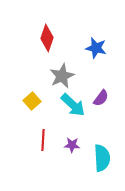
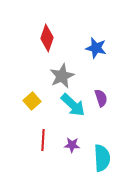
purple semicircle: rotated 54 degrees counterclockwise
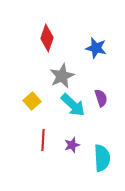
purple star: rotated 21 degrees counterclockwise
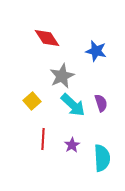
red diamond: rotated 52 degrees counterclockwise
blue star: moved 3 px down
purple semicircle: moved 5 px down
red line: moved 1 px up
purple star: rotated 14 degrees counterclockwise
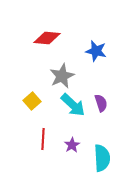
red diamond: rotated 52 degrees counterclockwise
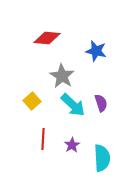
gray star: rotated 15 degrees counterclockwise
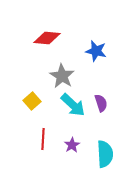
cyan semicircle: moved 3 px right, 4 px up
